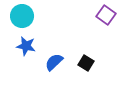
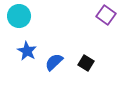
cyan circle: moved 3 px left
blue star: moved 1 px right, 5 px down; rotated 18 degrees clockwise
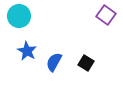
blue semicircle: rotated 18 degrees counterclockwise
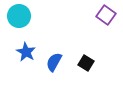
blue star: moved 1 px left, 1 px down
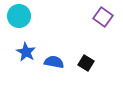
purple square: moved 3 px left, 2 px down
blue semicircle: rotated 72 degrees clockwise
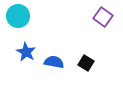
cyan circle: moved 1 px left
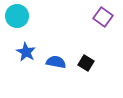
cyan circle: moved 1 px left
blue semicircle: moved 2 px right
